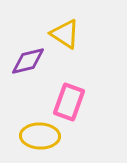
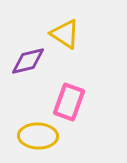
yellow ellipse: moved 2 px left
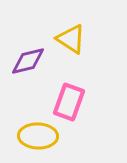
yellow triangle: moved 6 px right, 5 px down
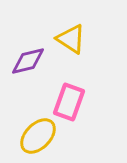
yellow ellipse: rotated 48 degrees counterclockwise
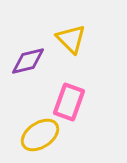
yellow triangle: rotated 12 degrees clockwise
yellow ellipse: moved 2 px right, 1 px up; rotated 12 degrees clockwise
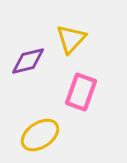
yellow triangle: rotated 28 degrees clockwise
pink rectangle: moved 12 px right, 10 px up
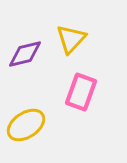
purple diamond: moved 3 px left, 7 px up
yellow ellipse: moved 14 px left, 10 px up
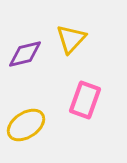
pink rectangle: moved 4 px right, 8 px down
